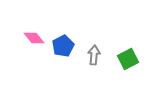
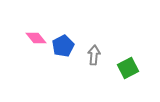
pink diamond: moved 2 px right
green square: moved 9 px down
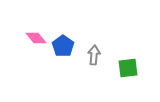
blue pentagon: rotated 10 degrees counterclockwise
green square: rotated 20 degrees clockwise
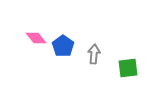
gray arrow: moved 1 px up
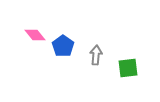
pink diamond: moved 1 px left, 3 px up
gray arrow: moved 2 px right, 1 px down
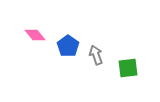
blue pentagon: moved 5 px right
gray arrow: rotated 24 degrees counterclockwise
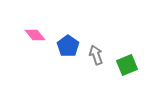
green square: moved 1 px left, 3 px up; rotated 15 degrees counterclockwise
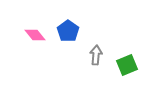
blue pentagon: moved 15 px up
gray arrow: rotated 24 degrees clockwise
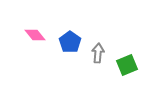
blue pentagon: moved 2 px right, 11 px down
gray arrow: moved 2 px right, 2 px up
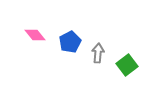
blue pentagon: rotated 10 degrees clockwise
green square: rotated 15 degrees counterclockwise
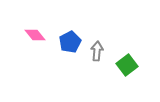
gray arrow: moved 1 px left, 2 px up
